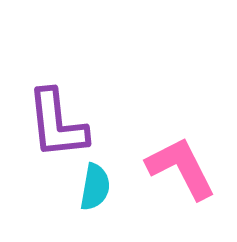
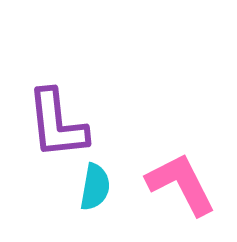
pink L-shape: moved 16 px down
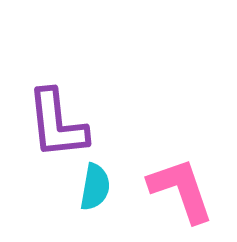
pink L-shape: moved 6 px down; rotated 8 degrees clockwise
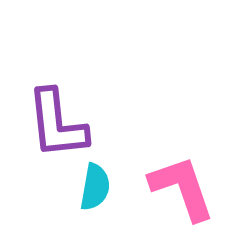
pink L-shape: moved 1 px right, 2 px up
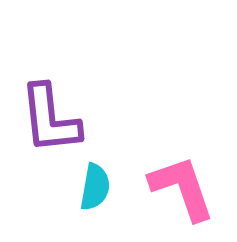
purple L-shape: moved 7 px left, 5 px up
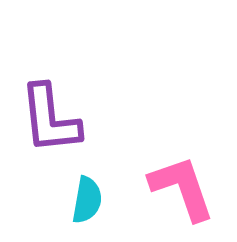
cyan semicircle: moved 8 px left, 13 px down
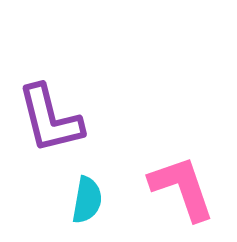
purple L-shape: rotated 8 degrees counterclockwise
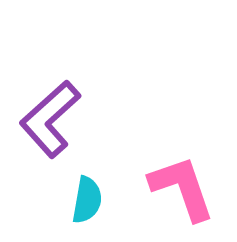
purple L-shape: rotated 62 degrees clockwise
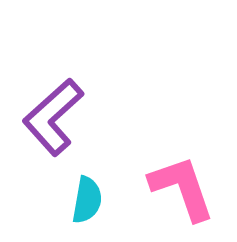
purple L-shape: moved 3 px right, 2 px up
